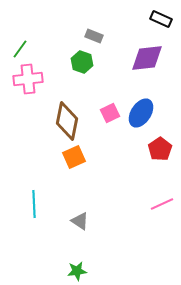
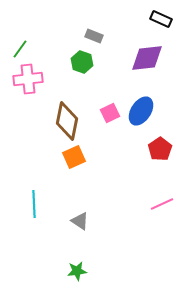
blue ellipse: moved 2 px up
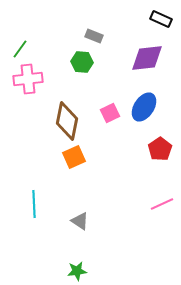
green hexagon: rotated 15 degrees counterclockwise
blue ellipse: moved 3 px right, 4 px up
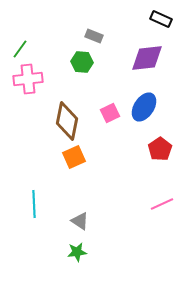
green star: moved 19 px up
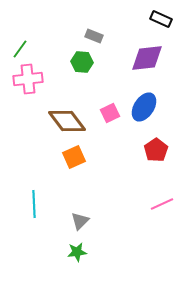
brown diamond: rotated 48 degrees counterclockwise
red pentagon: moved 4 px left, 1 px down
gray triangle: rotated 42 degrees clockwise
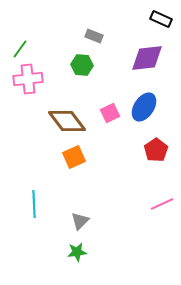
green hexagon: moved 3 px down
